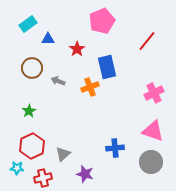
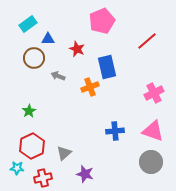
red line: rotated 10 degrees clockwise
red star: rotated 14 degrees counterclockwise
brown circle: moved 2 px right, 10 px up
gray arrow: moved 5 px up
blue cross: moved 17 px up
gray triangle: moved 1 px right, 1 px up
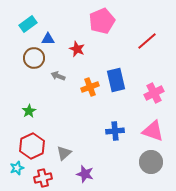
blue rectangle: moved 9 px right, 13 px down
cyan star: rotated 24 degrees counterclockwise
